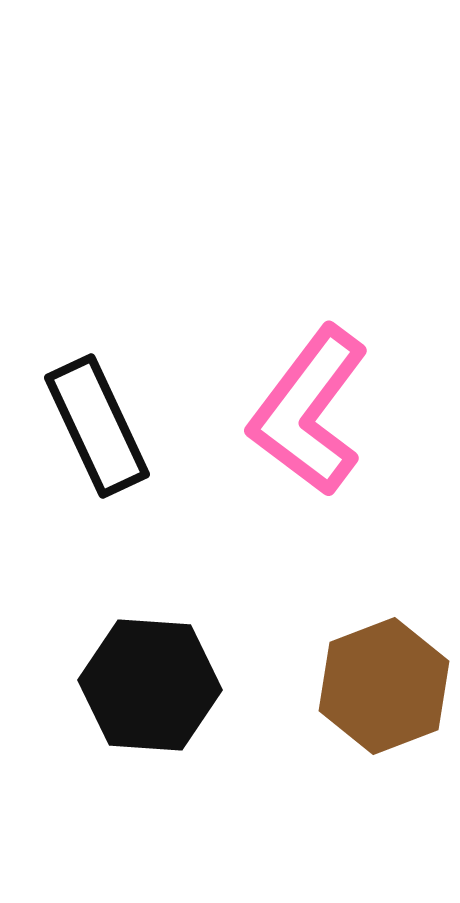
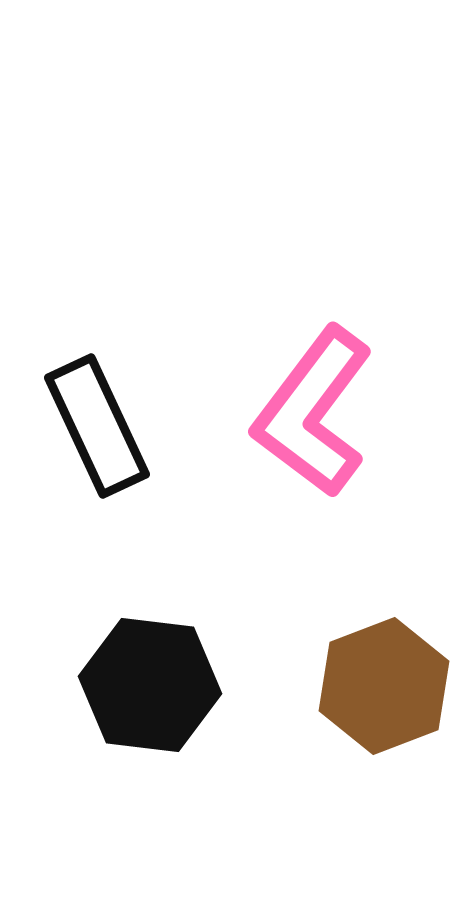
pink L-shape: moved 4 px right, 1 px down
black hexagon: rotated 3 degrees clockwise
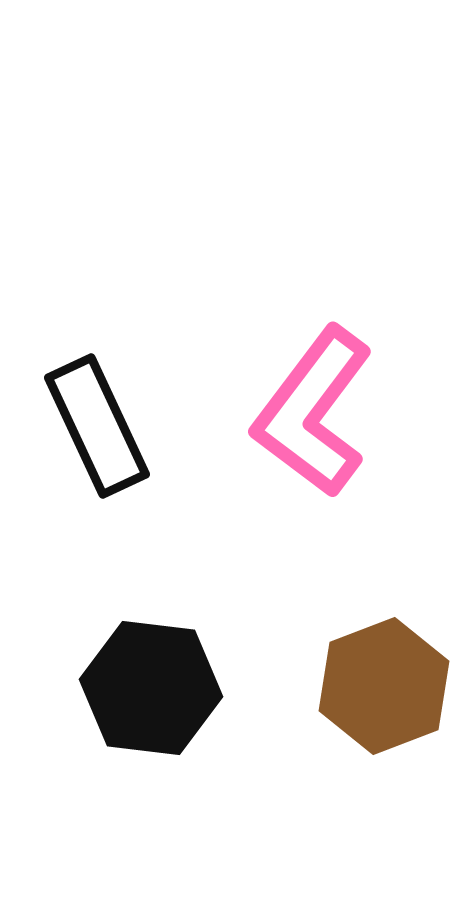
black hexagon: moved 1 px right, 3 px down
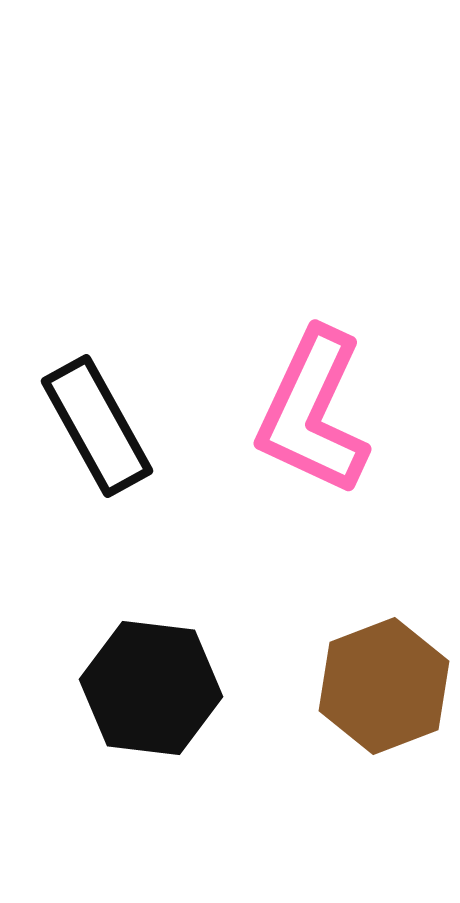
pink L-shape: rotated 12 degrees counterclockwise
black rectangle: rotated 4 degrees counterclockwise
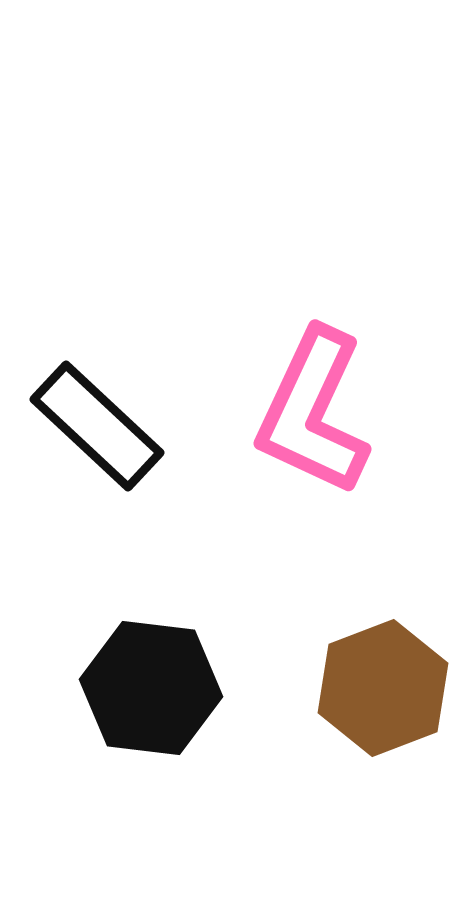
black rectangle: rotated 18 degrees counterclockwise
brown hexagon: moved 1 px left, 2 px down
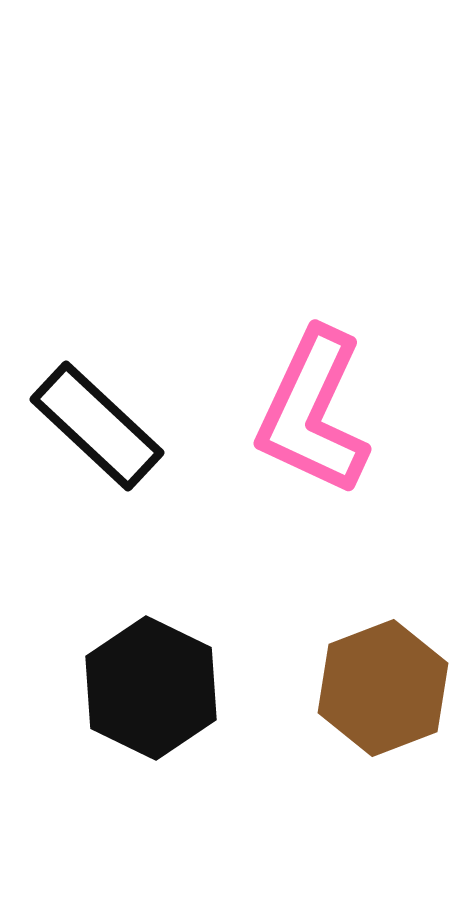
black hexagon: rotated 19 degrees clockwise
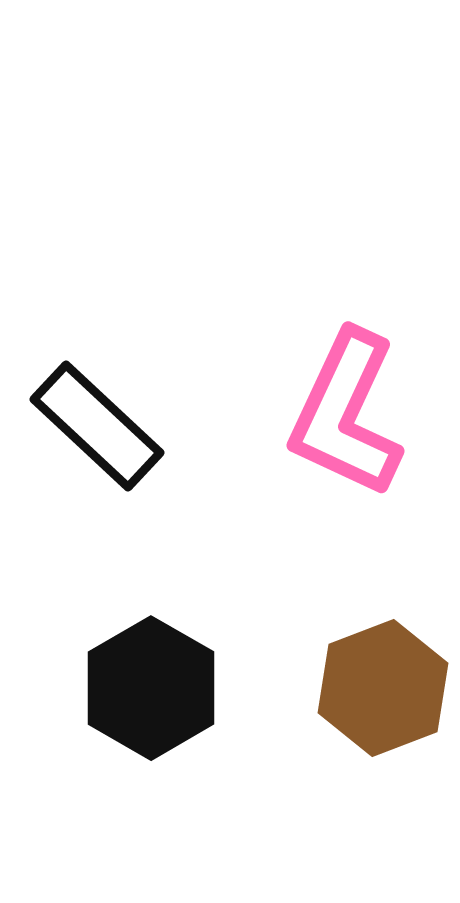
pink L-shape: moved 33 px right, 2 px down
black hexagon: rotated 4 degrees clockwise
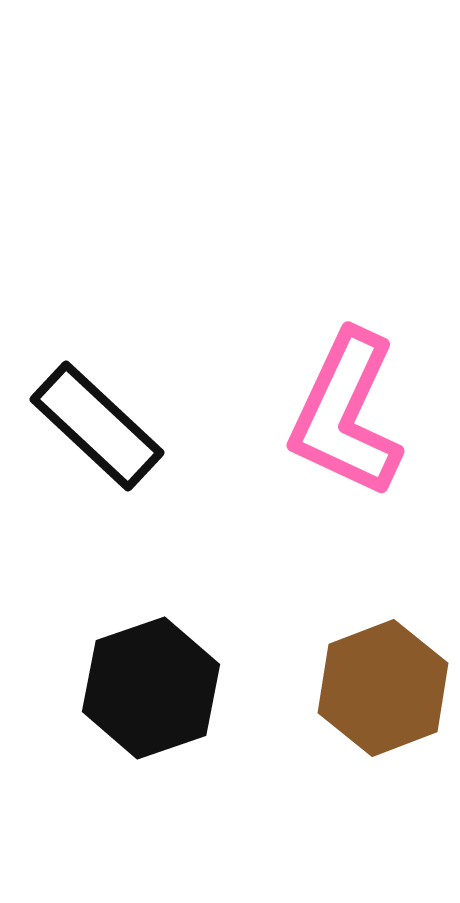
black hexagon: rotated 11 degrees clockwise
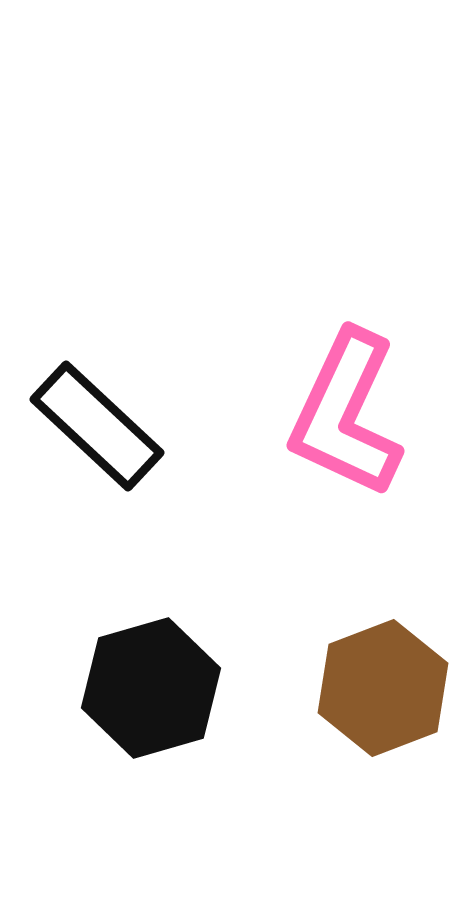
black hexagon: rotated 3 degrees clockwise
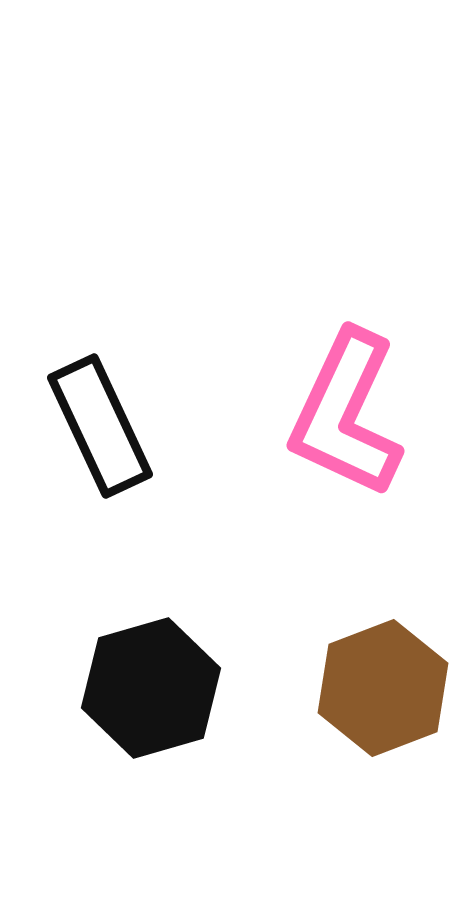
black rectangle: moved 3 px right; rotated 22 degrees clockwise
